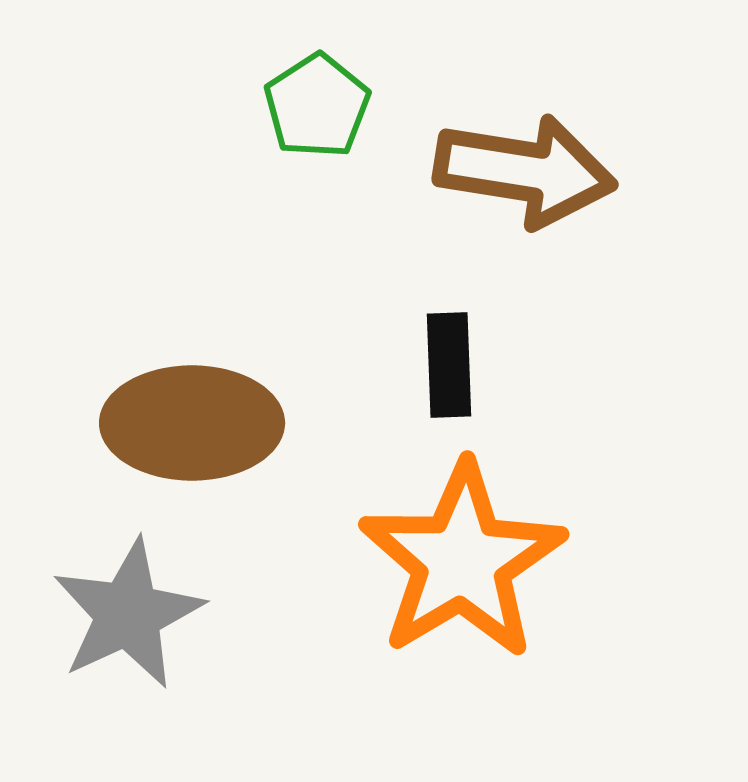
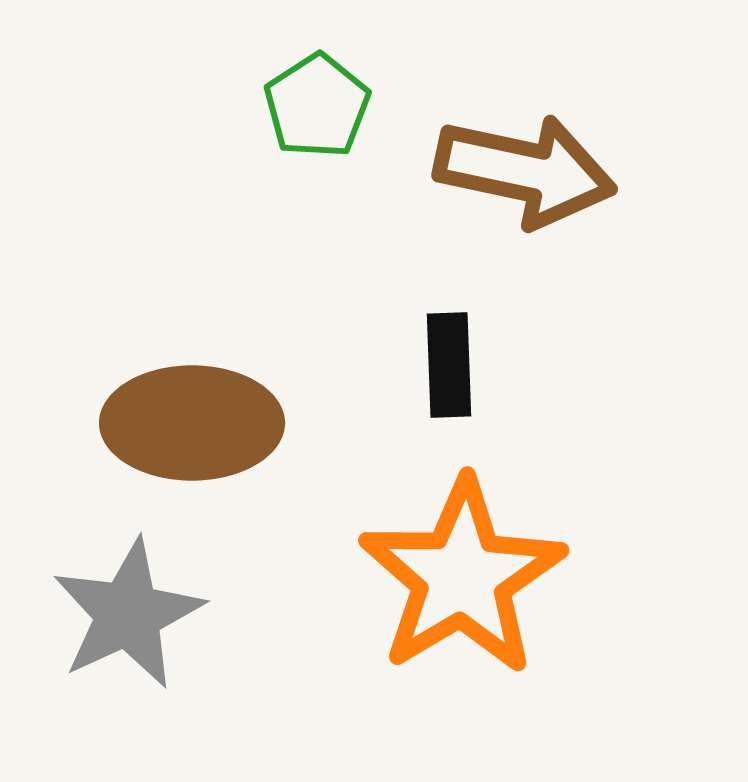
brown arrow: rotated 3 degrees clockwise
orange star: moved 16 px down
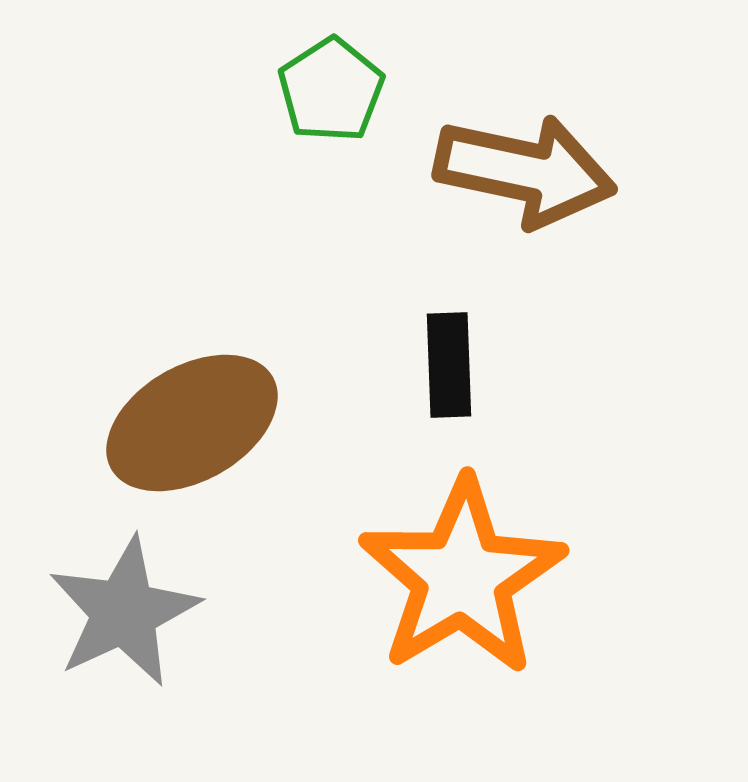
green pentagon: moved 14 px right, 16 px up
brown ellipse: rotated 30 degrees counterclockwise
gray star: moved 4 px left, 2 px up
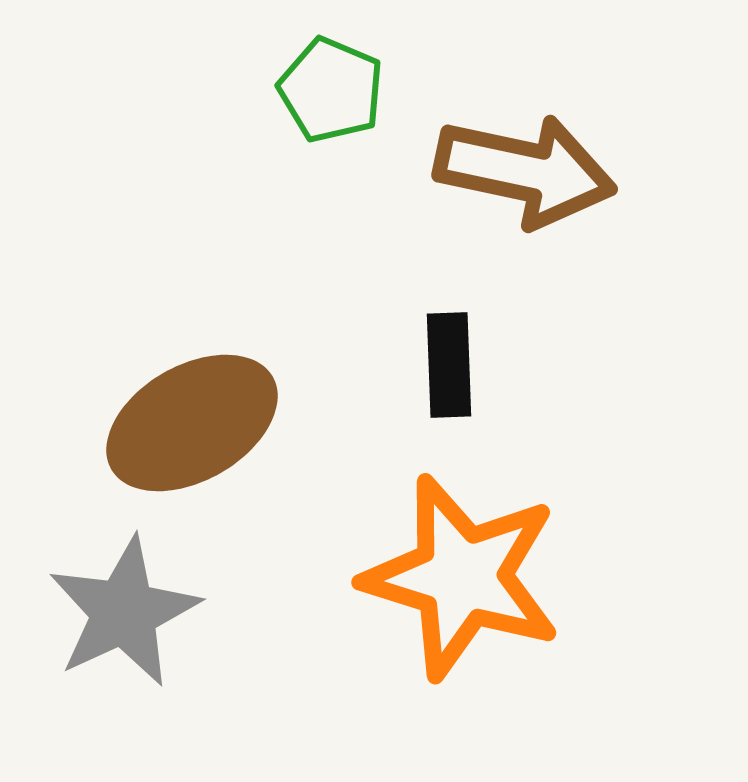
green pentagon: rotated 16 degrees counterclockwise
orange star: rotated 24 degrees counterclockwise
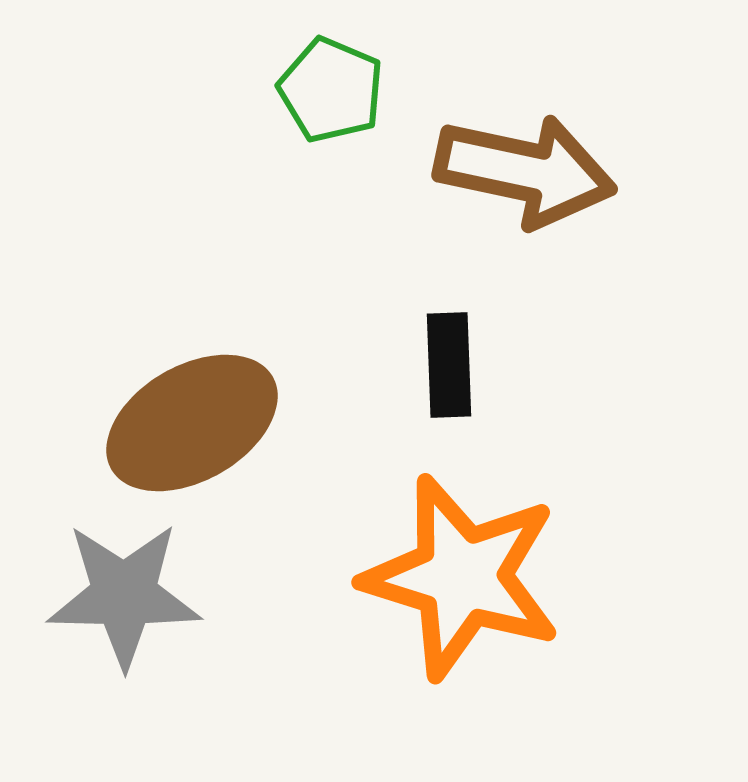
gray star: moved 17 px up; rotated 26 degrees clockwise
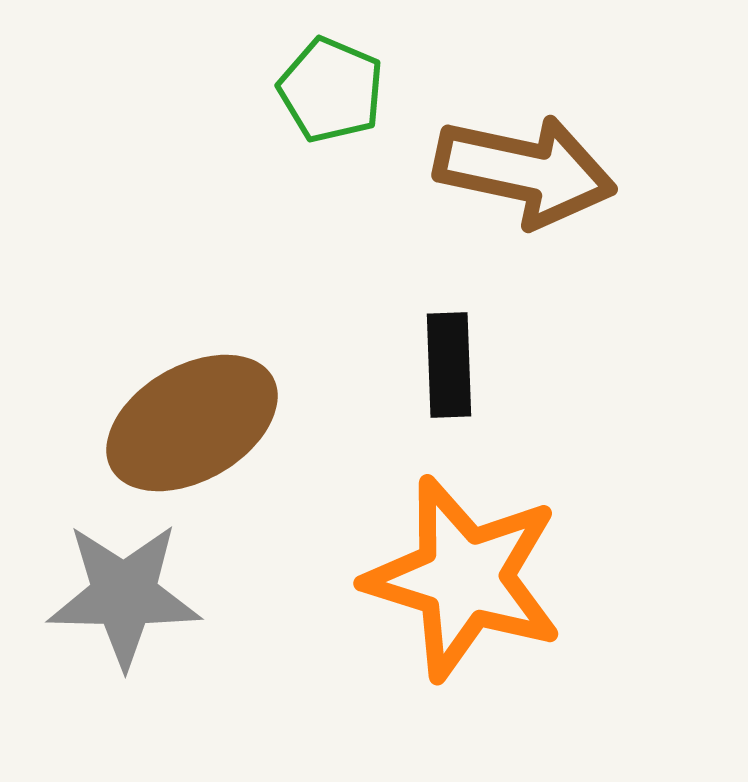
orange star: moved 2 px right, 1 px down
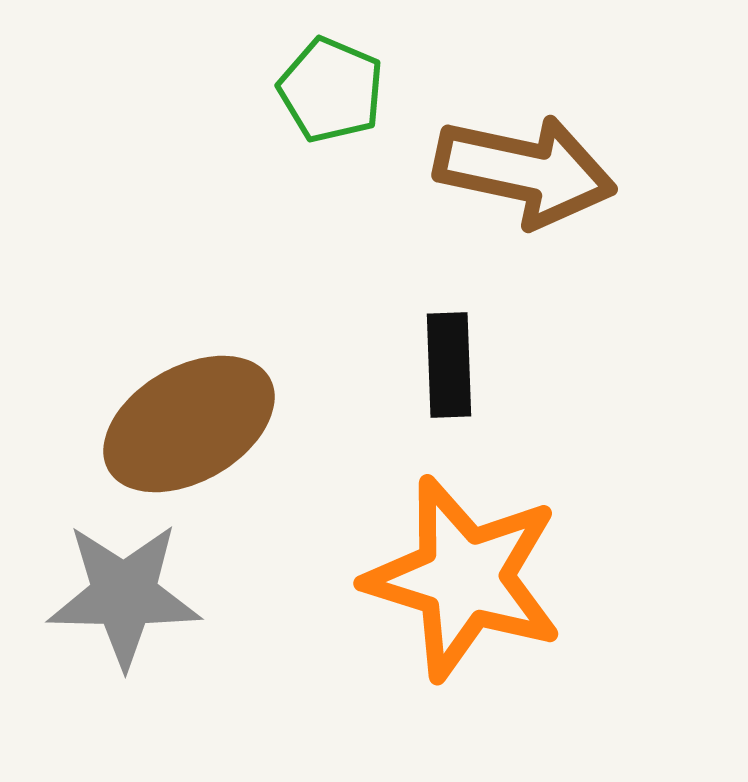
brown ellipse: moved 3 px left, 1 px down
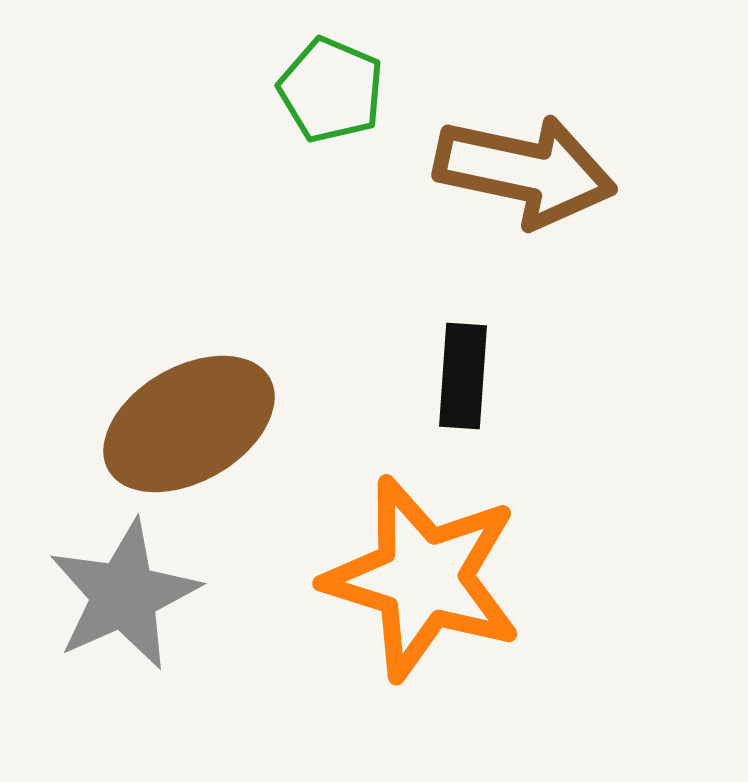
black rectangle: moved 14 px right, 11 px down; rotated 6 degrees clockwise
orange star: moved 41 px left
gray star: rotated 25 degrees counterclockwise
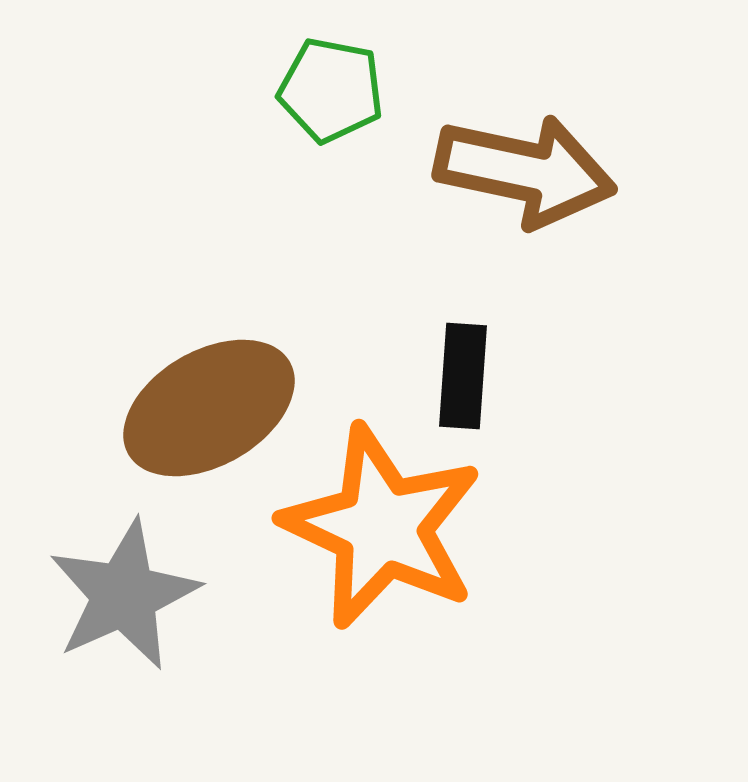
green pentagon: rotated 12 degrees counterclockwise
brown ellipse: moved 20 px right, 16 px up
orange star: moved 41 px left, 51 px up; rotated 8 degrees clockwise
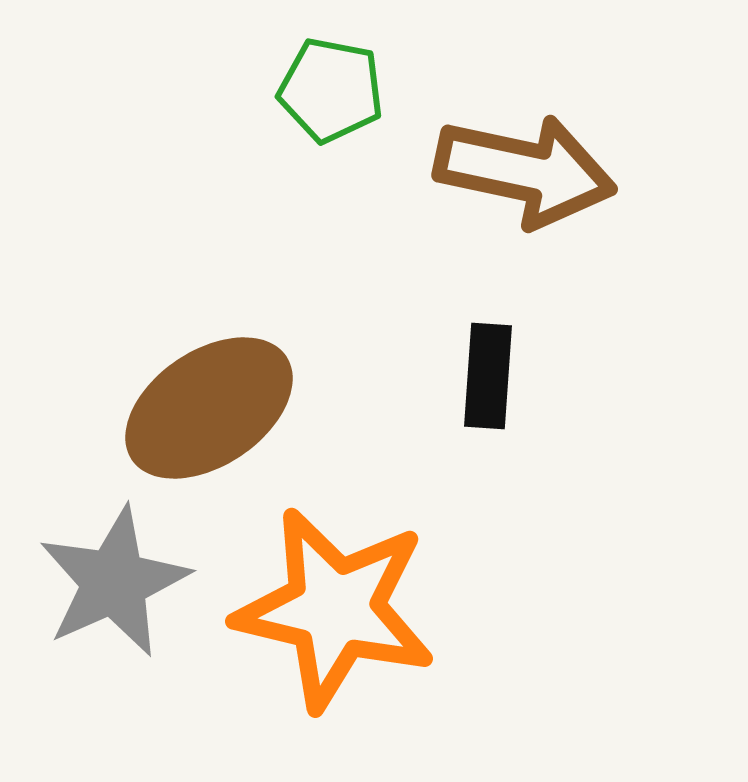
black rectangle: moved 25 px right
brown ellipse: rotated 4 degrees counterclockwise
orange star: moved 47 px left, 82 px down; rotated 12 degrees counterclockwise
gray star: moved 10 px left, 13 px up
